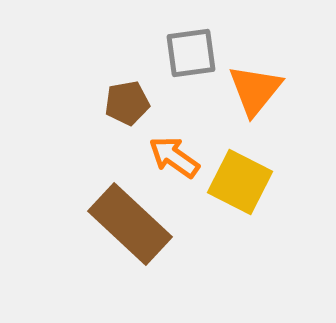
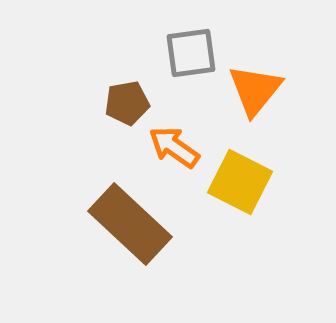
orange arrow: moved 10 px up
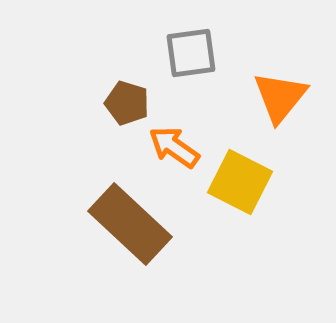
orange triangle: moved 25 px right, 7 px down
brown pentagon: rotated 27 degrees clockwise
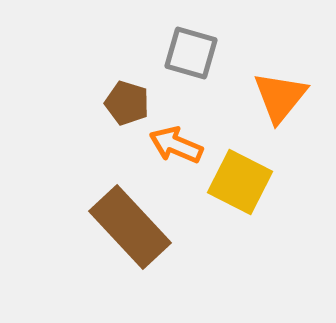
gray square: rotated 24 degrees clockwise
orange arrow: moved 2 px right, 2 px up; rotated 12 degrees counterclockwise
brown rectangle: moved 3 px down; rotated 4 degrees clockwise
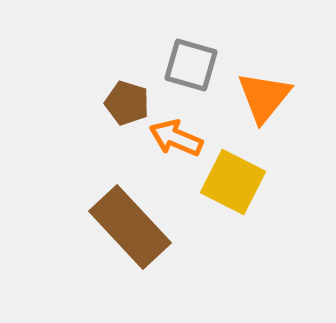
gray square: moved 12 px down
orange triangle: moved 16 px left
orange arrow: moved 7 px up
yellow square: moved 7 px left
